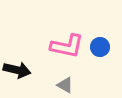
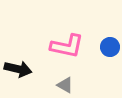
blue circle: moved 10 px right
black arrow: moved 1 px right, 1 px up
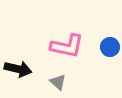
gray triangle: moved 7 px left, 3 px up; rotated 12 degrees clockwise
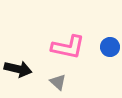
pink L-shape: moved 1 px right, 1 px down
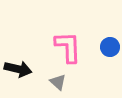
pink L-shape: rotated 104 degrees counterclockwise
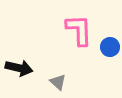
pink L-shape: moved 11 px right, 17 px up
black arrow: moved 1 px right, 1 px up
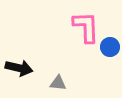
pink L-shape: moved 7 px right, 3 px up
gray triangle: moved 1 px down; rotated 36 degrees counterclockwise
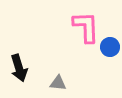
black arrow: rotated 60 degrees clockwise
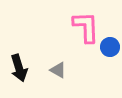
gray triangle: moved 13 px up; rotated 24 degrees clockwise
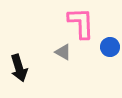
pink L-shape: moved 5 px left, 4 px up
gray triangle: moved 5 px right, 18 px up
